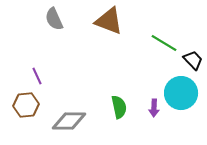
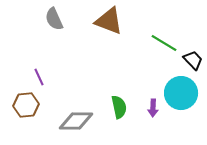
purple line: moved 2 px right, 1 px down
purple arrow: moved 1 px left
gray diamond: moved 7 px right
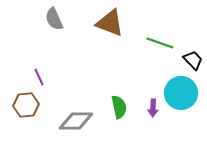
brown triangle: moved 1 px right, 2 px down
green line: moved 4 px left; rotated 12 degrees counterclockwise
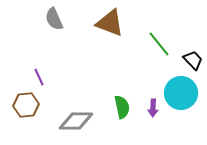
green line: moved 1 px left, 1 px down; rotated 32 degrees clockwise
green semicircle: moved 3 px right
